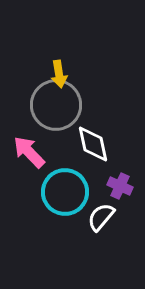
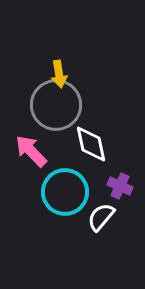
white diamond: moved 2 px left
pink arrow: moved 2 px right, 1 px up
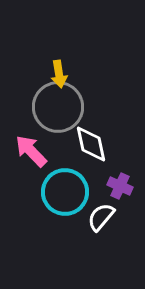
gray circle: moved 2 px right, 2 px down
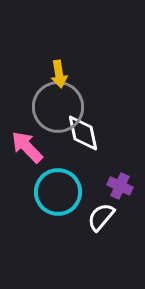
white diamond: moved 8 px left, 11 px up
pink arrow: moved 4 px left, 4 px up
cyan circle: moved 7 px left
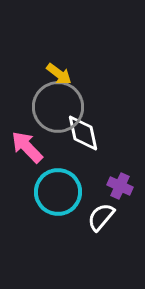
yellow arrow: rotated 44 degrees counterclockwise
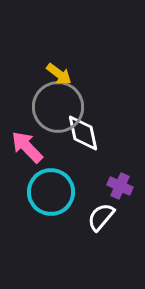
cyan circle: moved 7 px left
